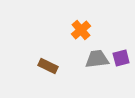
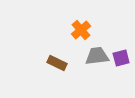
gray trapezoid: moved 3 px up
brown rectangle: moved 9 px right, 3 px up
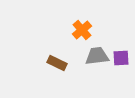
orange cross: moved 1 px right
purple square: rotated 12 degrees clockwise
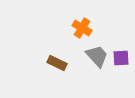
orange cross: moved 2 px up; rotated 18 degrees counterclockwise
gray trapezoid: rotated 55 degrees clockwise
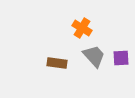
gray trapezoid: moved 3 px left
brown rectangle: rotated 18 degrees counterclockwise
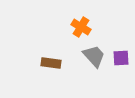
orange cross: moved 1 px left, 1 px up
brown rectangle: moved 6 px left
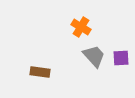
brown rectangle: moved 11 px left, 9 px down
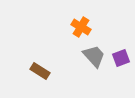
purple square: rotated 18 degrees counterclockwise
brown rectangle: moved 1 px up; rotated 24 degrees clockwise
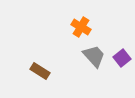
purple square: moved 1 px right; rotated 18 degrees counterclockwise
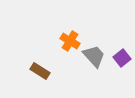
orange cross: moved 11 px left, 14 px down
